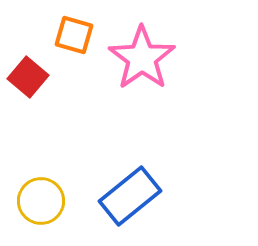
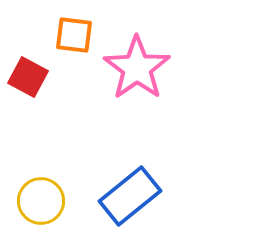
orange square: rotated 9 degrees counterclockwise
pink star: moved 5 px left, 10 px down
red square: rotated 12 degrees counterclockwise
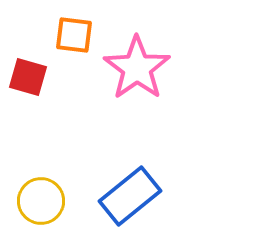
red square: rotated 12 degrees counterclockwise
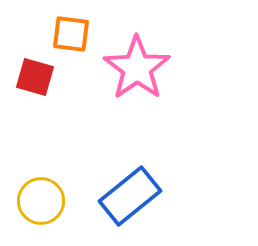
orange square: moved 3 px left, 1 px up
red square: moved 7 px right
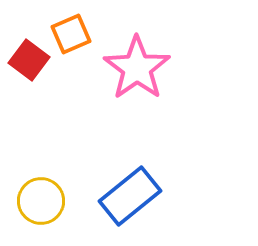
orange square: rotated 30 degrees counterclockwise
red square: moved 6 px left, 17 px up; rotated 21 degrees clockwise
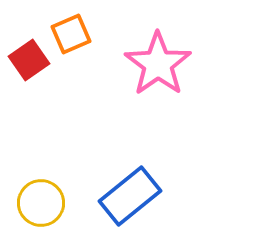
red square: rotated 18 degrees clockwise
pink star: moved 21 px right, 4 px up
yellow circle: moved 2 px down
